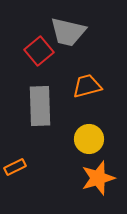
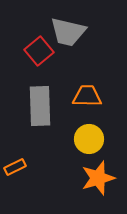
orange trapezoid: moved 10 px down; rotated 16 degrees clockwise
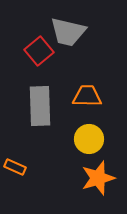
orange rectangle: rotated 50 degrees clockwise
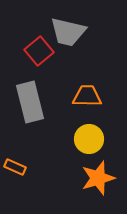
gray rectangle: moved 10 px left, 4 px up; rotated 12 degrees counterclockwise
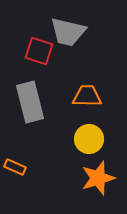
red square: rotated 32 degrees counterclockwise
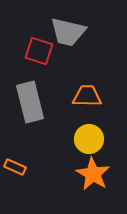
orange star: moved 5 px left, 4 px up; rotated 24 degrees counterclockwise
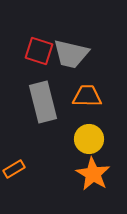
gray trapezoid: moved 3 px right, 22 px down
gray rectangle: moved 13 px right
orange rectangle: moved 1 px left, 2 px down; rotated 55 degrees counterclockwise
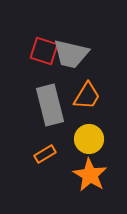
red square: moved 5 px right
orange trapezoid: rotated 120 degrees clockwise
gray rectangle: moved 7 px right, 3 px down
orange rectangle: moved 31 px right, 15 px up
orange star: moved 3 px left, 1 px down
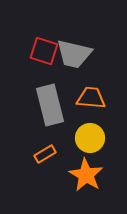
gray trapezoid: moved 3 px right
orange trapezoid: moved 4 px right, 2 px down; rotated 116 degrees counterclockwise
yellow circle: moved 1 px right, 1 px up
orange star: moved 4 px left
